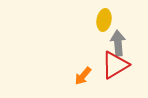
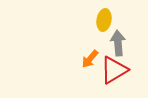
red triangle: moved 1 px left, 5 px down
orange arrow: moved 7 px right, 17 px up
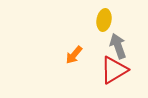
gray arrow: moved 3 px down; rotated 15 degrees counterclockwise
orange arrow: moved 16 px left, 4 px up
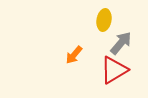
gray arrow: moved 3 px right, 3 px up; rotated 60 degrees clockwise
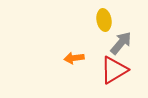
yellow ellipse: rotated 20 degrees counterclockwise
orange arrow: moved 3 px down; rotated 42 degrees clockwise
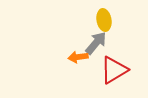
gray arrow: moved 25 px left
orange arrow: moved 4 px right, 1 px up
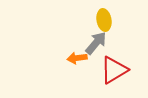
orange arrow: moved 1 px left, 1 px down
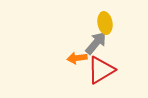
yellow ellipse: moved 1 px right, 3 px down
red triangle: moved 13 px left
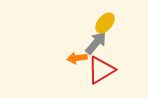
yellow ellipse: rotated 50 degrees clockwise
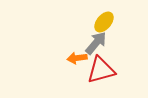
yellow ellipse: moved 1 px left, 1 px up
red triangle: rotated 16 degrees clockwise
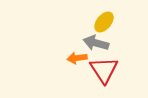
gray arrow: rotated 115 degrees counterclockwise
red triangle: moved 3 px right; rotated 48 degrees counterclockwise
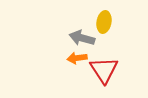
yellow ellipse: rotated 30 degrees counterclockwise
gray arrow: moved 14 px left, 5 px up
